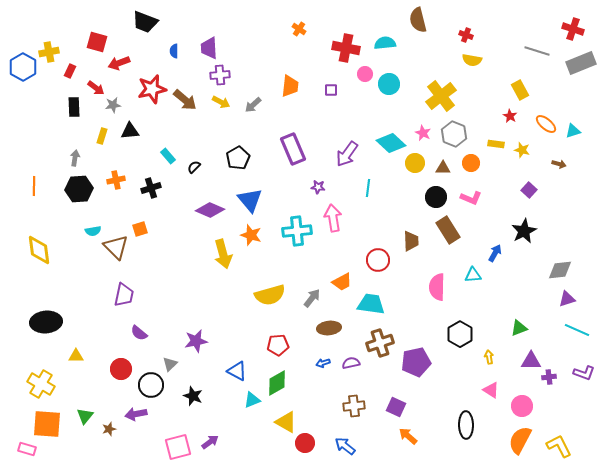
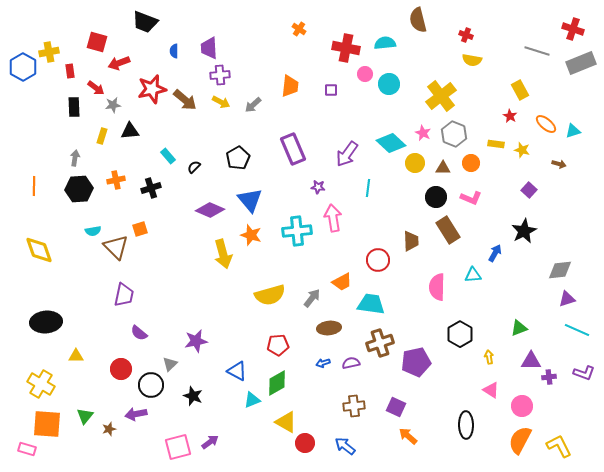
red rectangle at (70, 71): rotated 32 degrees counterclockwise
yellow diamond at (39, 250): rotated 12 degrees counterclockwise
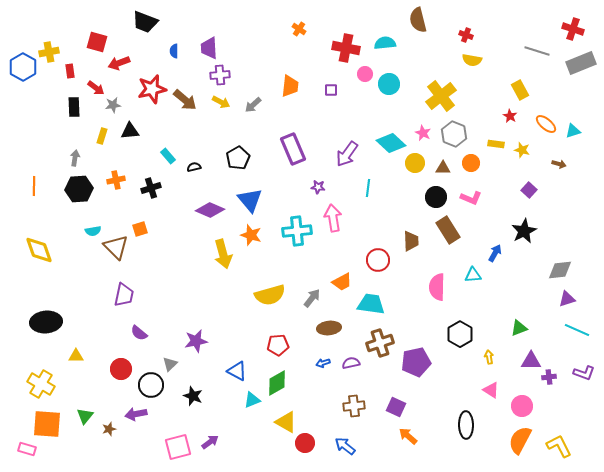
black semicircle at (194, 167): rotated 32 degrees clockwise
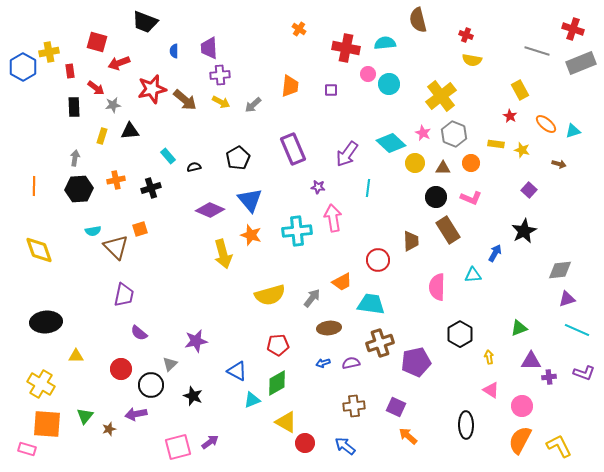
pink circle at (365, 74): moved 3 px right
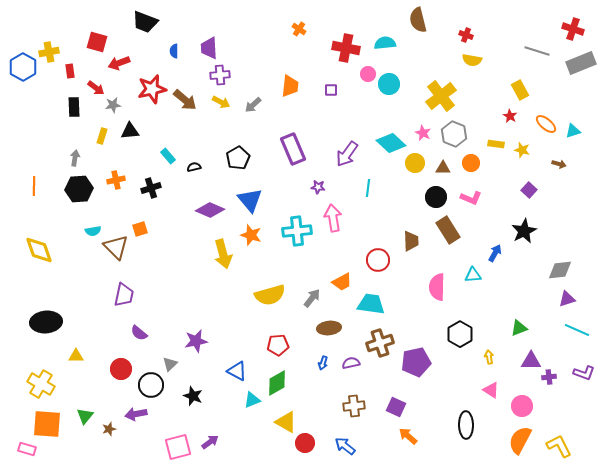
blue arrow at (323, 363): rotated 56 degrees counterclockwise
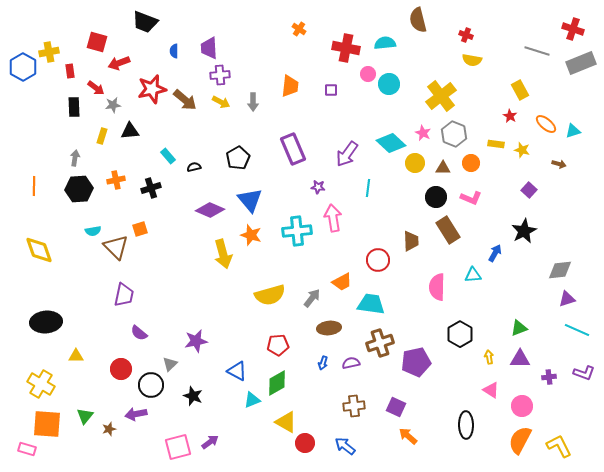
gray arrow at (253, 105): moved 3 px up; rotated 48 degrees counterclockwise
purple triangle at (531, 361): moved 11 px left, 2 px up
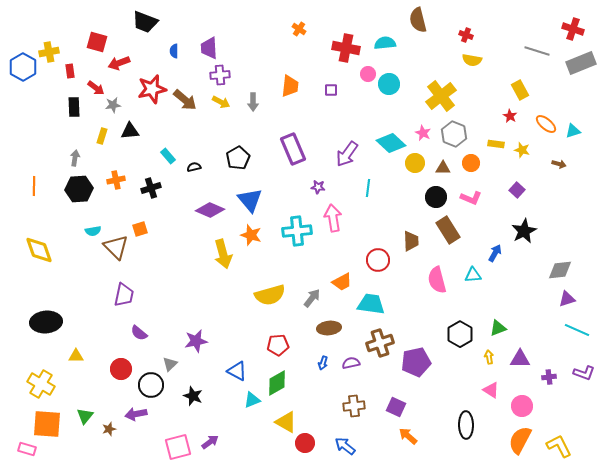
purple square at (529, 190): moved 12 px left
pink semicircle at (437, 287): moved 7 px up; rotated 16 degrees counterclockwise
green triangle at (519, 328): moved 21 px left
